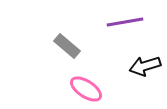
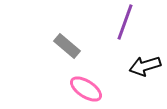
purple line: rotated 60 degrees counterclockwise
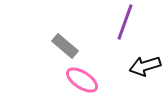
gray rectangle: moved 2 px left
pink ellipse: moved 4 px left, 9 px up
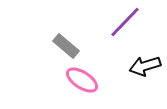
purple line: rotated 24 degrees clockwise
gray rectangle: moved 1 px right
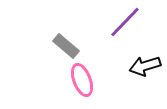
pink ellipse: rotated 36 degrees clockwise
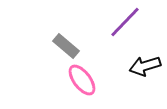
pink ellipse: rotated 16 degrees counterclockwise
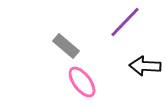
black arrow: rotated 20 degrees clockwise
pink ellipse: moved 2 px down
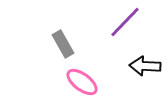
gray rectangle: moved 3 px left, 2 px up; rotated 20 degrees clockwise
pink ellipse: rotated 16 degrees counterclockwise
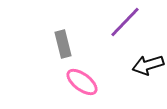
gray rectangle: rotated 16 degrees clockwise
black arrow: moved 3 px right, 1 px up; rotated 20 degrees counterclockwise
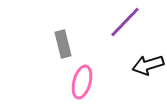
pink ellipse: rotated 68 degrees clockwise
